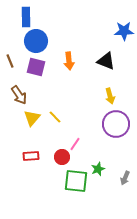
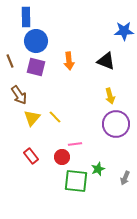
pink line: rotated 48 degrees clockwise
red rectangle: rotated 56 degrees clockwise
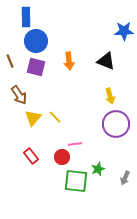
yellow triangle: moved 1 px right
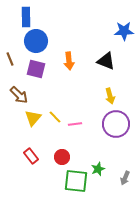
brown line: moved 2 px up
purple square: moved 2 px down
brown arrow: rotated 12 degrees counterclockwise
pink line: moved 20 px up
